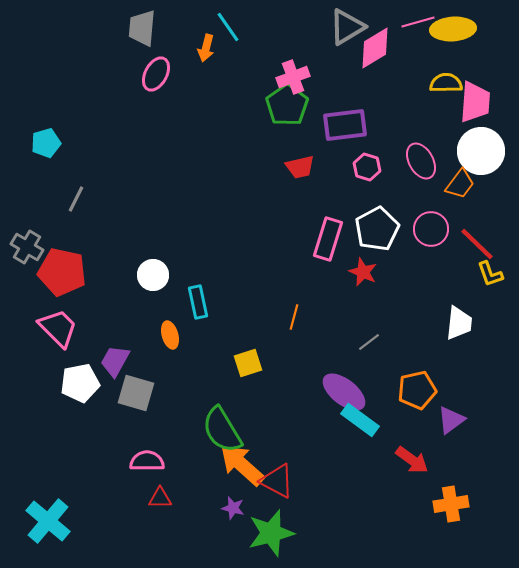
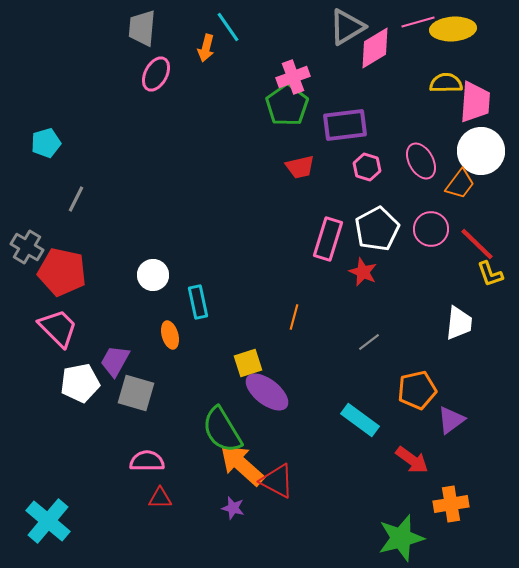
purple ellipse at (344, 392): moved 77 px left
green star at (271, 533): moved 130 px right, 5 px down
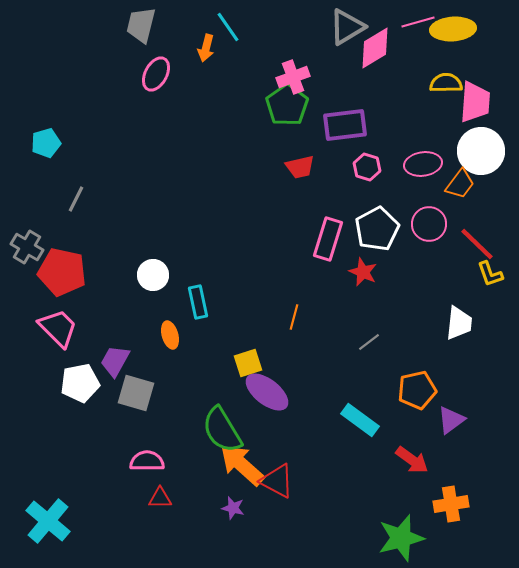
gray trapezoid at (142, 28): moved 1 px left, 3 px up; rotated 9 degrees clockwise
pink ellipse at (421, 161): moved 2 px right, 3 px down; rotated 69 degrees counterclockwise
pink circle at (431, 229): moved 2 px left, 5 px up
